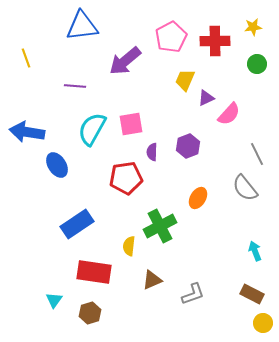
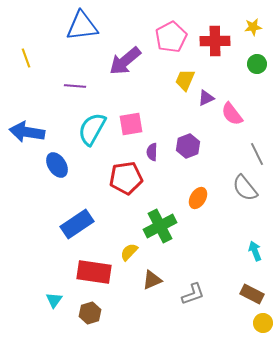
pink semicircle: moved 3 px right; rotated 100 degrees clockwise
yellow semicircle: moved 6 px down; rotated 36 degrees clockwise
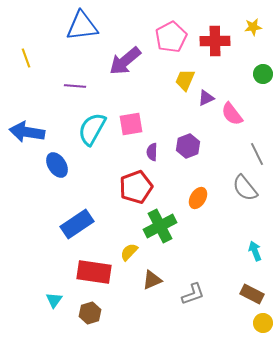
green circle: moved 6 px right, 10 px down
red pentagon: moved 10 px right, 9 px down; rotated 12 degrees counterclockwise
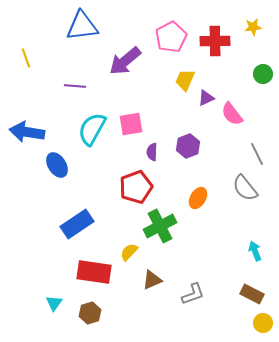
cyan triangle: moved 3 px down
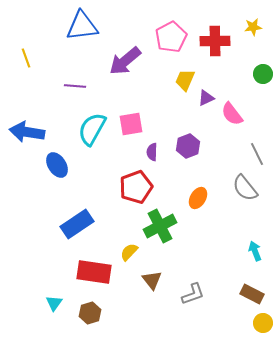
brown triangle: rotated 45 degrees counterclockwise
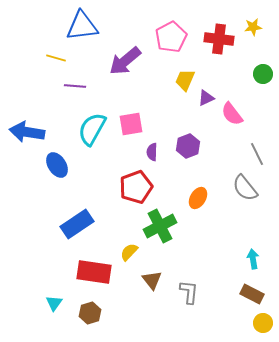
red cross: moved 4 px right, 2 px up; rotated 8 degrees clockwise
yellow line: moved 30 px right; rotated 54 degrees counterclockwise
cyan arrow: moved 2 px left, 8 px down; rotated 12 degrees clockwise
gray L-shape: moved 4 px left, 2 px up; rotated 65 degrees counterclockwise
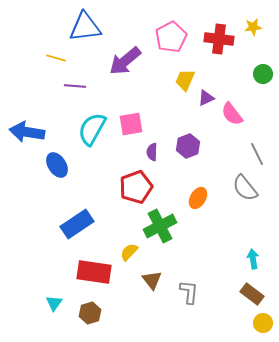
blue triangle: moved 3 px right, 1 px down
brown rectangle: rotated 10 degrees clockwise
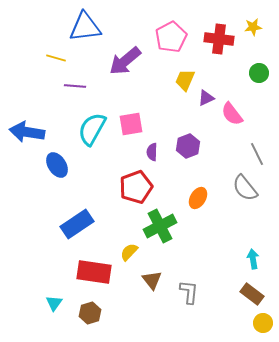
green circle: moved 4 px left, 1 px up
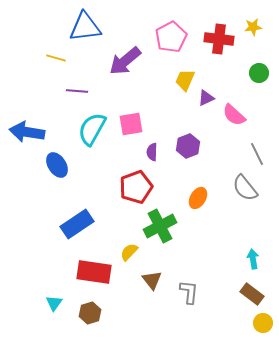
purple line: moved 2 px right, 5 px down
pink semicircle: moved 2 px right, 1 px down; rotated 10 degrees counterclockwise
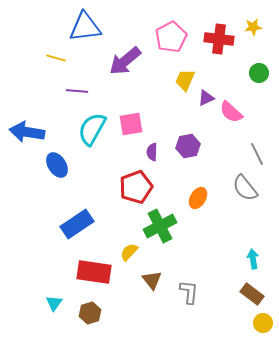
pink semicircle: moved 3 px left, 3 px up
purple hexagon: rotated 10 degrees clockwise
